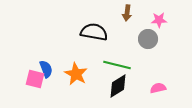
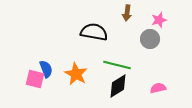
pink star: rotated 14 degrees counterclockwise
gray circle: moved 2 px right
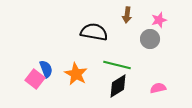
brown arrow: moved 2 px down
pink square: rotated 24 degrees clockwise
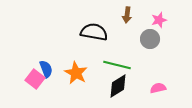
orange star: moved 1 px up
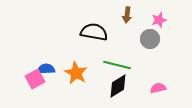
blue semicircle: rotated 72 degrees counterclockwise
pink square: rotated 24 degrees clockwise
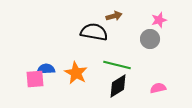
brown arrow: moved 13 px left, 1 px down; rotated 112 degrees counterclockwise
pink square: rotated 24 degrees clockwise
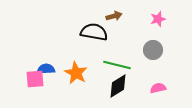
pink star: moved 1 px left, 1 px up
gray circle: moved 3 px right, 11 px down
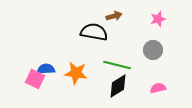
orange star: rotated 20 degrees counterclockwise
pink square: rotated 30 degrees clockwise
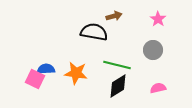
pink star: rotated 21 degrees counterclockwise
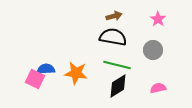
black semicircle: moved 19 px right, 5 px down
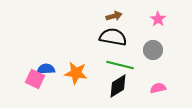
green line: moved 3 px right
